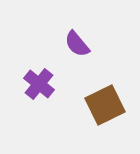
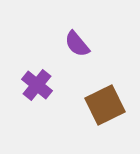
purple cross: moved 2 px left, 1 px down
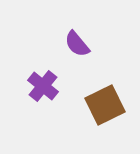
purple cross: moved 6 px right, 1 px down
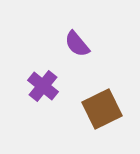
brown square: moved 3 px left, 4 px down
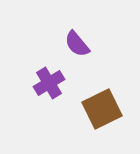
purple cross: moved 6 px right, 3 px up; rotated 20 degrees clockwise
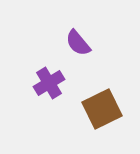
purple semicircle: moved 1 px right, 1 px up
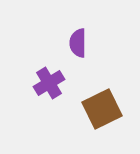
purple semicircle: rotated 40 degrees clockwise
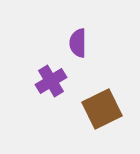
purple cross: moved 2 px right, 2 px up
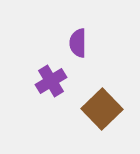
brown square: rotated 18 degrees counterclockwise
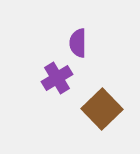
purple cross: moved 6 px right, 3 px up
